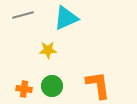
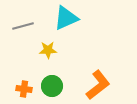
gray line: moved 11 px down
orange L-shape: rotated 60 degrees clockwise
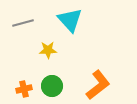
cyan triangle: moved 4 px right, 2 px down; rotated 48 degrees counterclockwise
gray line: moved 3 px up
orange cross: rotated 21 degrees counterclockwise
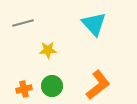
cyan triangle: moved 24 px right, 4 px down
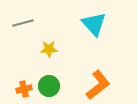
yellow star: moved 1 px right, 1 px up
green circle: moved 3 px left
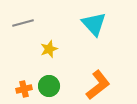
yellow star: rotated 18 degrees counterclockwise
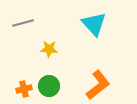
yellow star: rotated 24 degrees clockwise
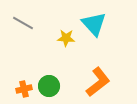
gray line: rotated 45 degrees clockwise
yellow star: moved 17 px right, 11 px up
orange L-shape: moved 3 px up
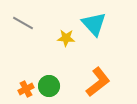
orange cross: moved 2 px right; rotated 14 degrees counterclockwise
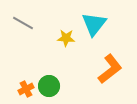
cyan triangle: rotated 20 degrees clockwise
orange L-shape: moved 12 px right, 13 px up
